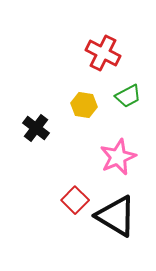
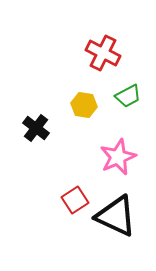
red square: rotated 12 degrees clockwise
black triangle: rotated 6 degrees counterclockwise
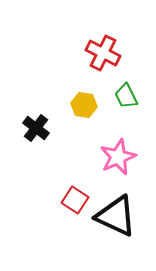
green trapezoid: moved 2 px left; rotated 92 degrees clockwise
red square: rotated 24 degrees counterclockwise
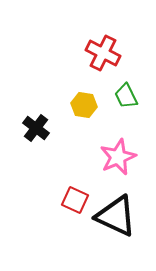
red square: rotated 8 degrees counterclockwise
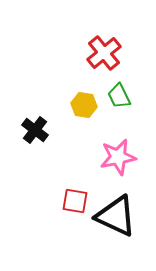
red cross: moved 1 px right; rotated 24 degrees clockwise
green trapezoid: moved 7 px left
black cross: moved 1 px left, 2 px down
pink star: rotated 12 degrees clockwise
red square: moved 1 px down; rotated 16 degrees counterclockwise
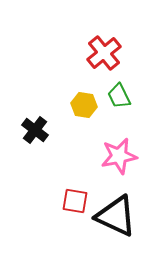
pink star: moved 1 px right, 1 px up
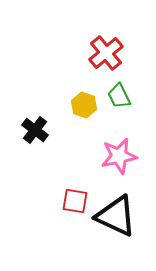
red cross: moved 2 px right
yellow hexagon: rotated 10 degrees clockwise
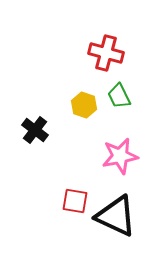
red cross: rotated 36 degrees counterclockwise
pink star: moved 1 px right
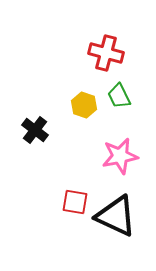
red square: moved 1 px down
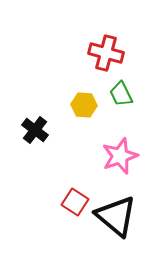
green trapezoid: moved 2 px right, 2 px up
yellow hexagon: rotated 15 degrees counterclockwise
pink star: rotated 9 degrees counterclockwise
red square: rotated 24 degrees clockwise
black triangle: rotated 15 degrees clockwise
